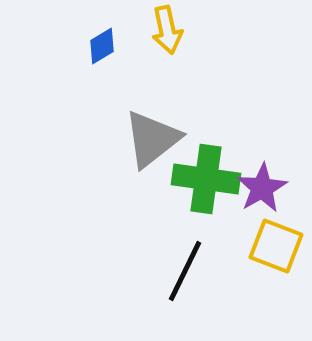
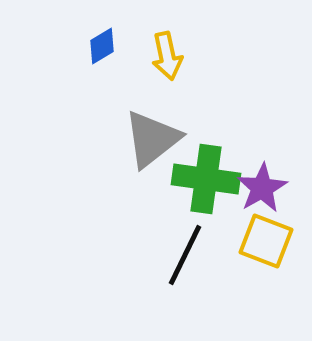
yellow arrow: moved 26 px down
yellow square: moved 10 px left, 5 px up
black line: moved 16 px up
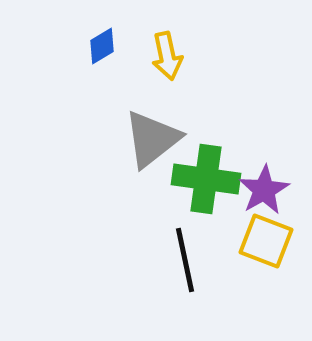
purple star: moved 2 px right, 2 px down
black line: moved 5 px down; rotated 38 degrees counterclockwise
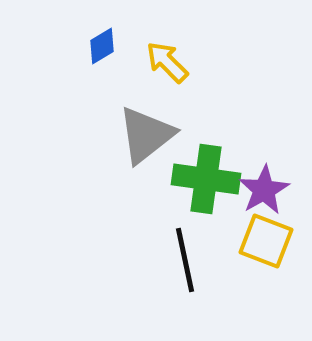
yellow arrow: moved 6 px down; rotated 147 degrees clockwise
gray triangle: moved 6 px left, 4 px up
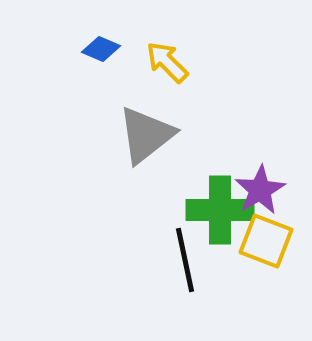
blue diamond: moved 1 px left, 3 px down; rotated 54 degrees clockwise
green cross: moved 14 px right, 31 px down; rotated 8 degrees counterclockwise
purple star: moved 4 px left
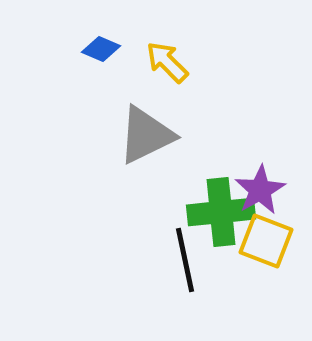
gray triangle: rotated 12 degrees clockwise
green cross: moved 1 px right, 2 px down; rotated 6 degrees counterclockwise
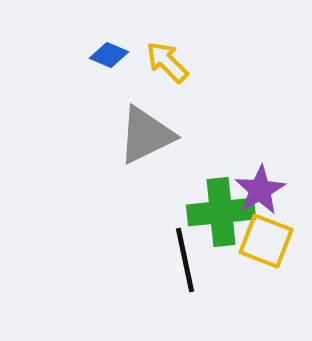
blue diamond: moved 8 px right, 6 px down
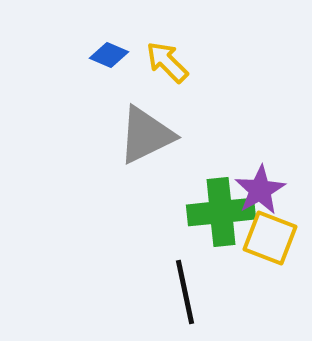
yellow square: moved 4 px right, 3 px up
black line: moved 32 px down
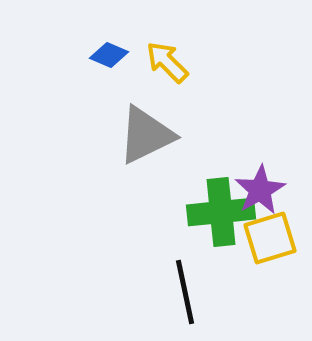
yellow square: rotated 38 degrees counterclockwise
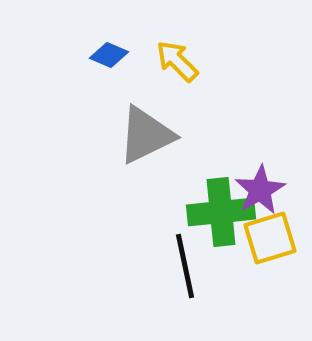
yellow arrow: moved 10 px right, 1 px up
black line: moved 26 px up
